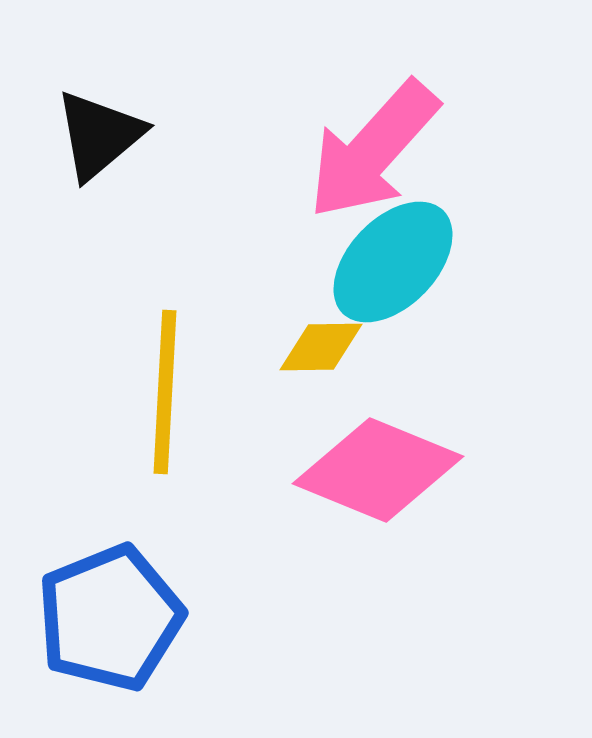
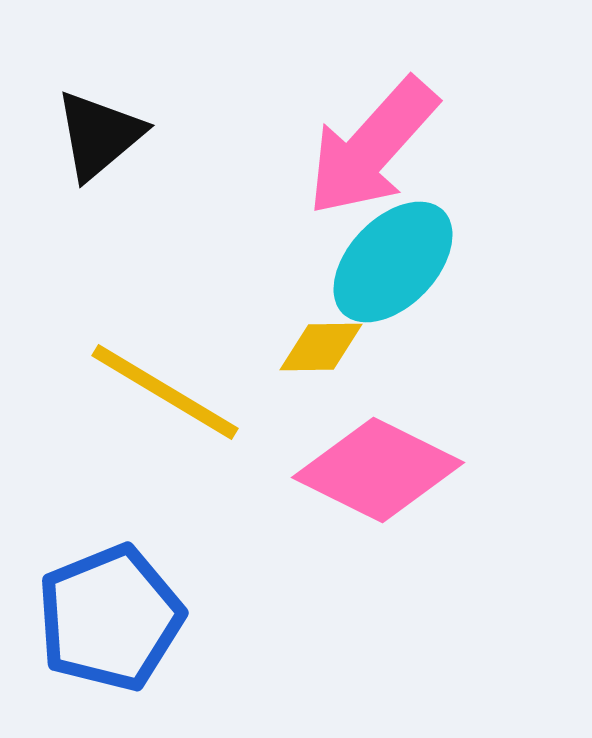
pink arrow: moved 1 px left, 3 px up
yellow line: rotated 62 degrees counterclockwise
pink diamond: rotated 4 degrees clockwise
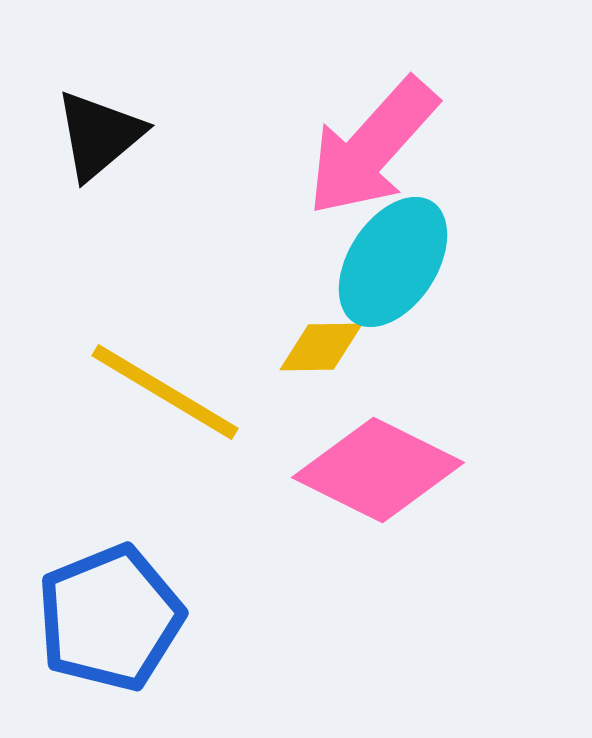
cyan ellipse: rotated 11 degrees counterclockwise
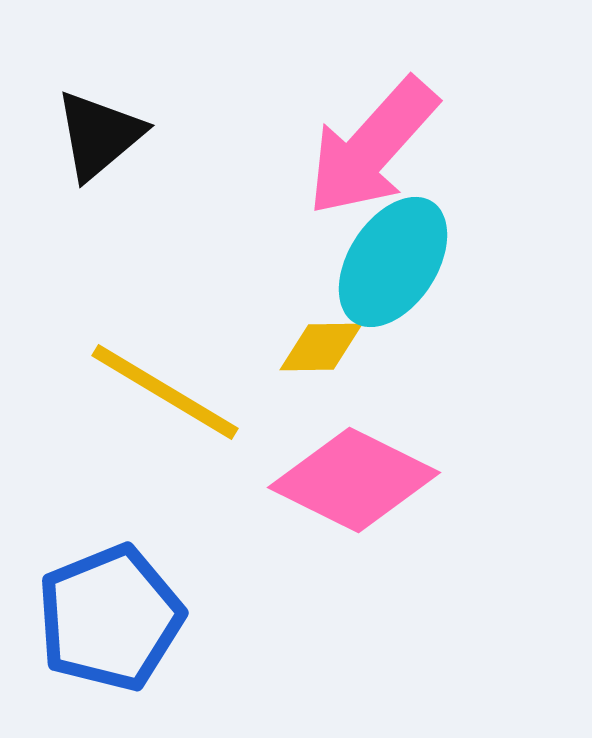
pink diamond: moved 24 px left, 10 px down
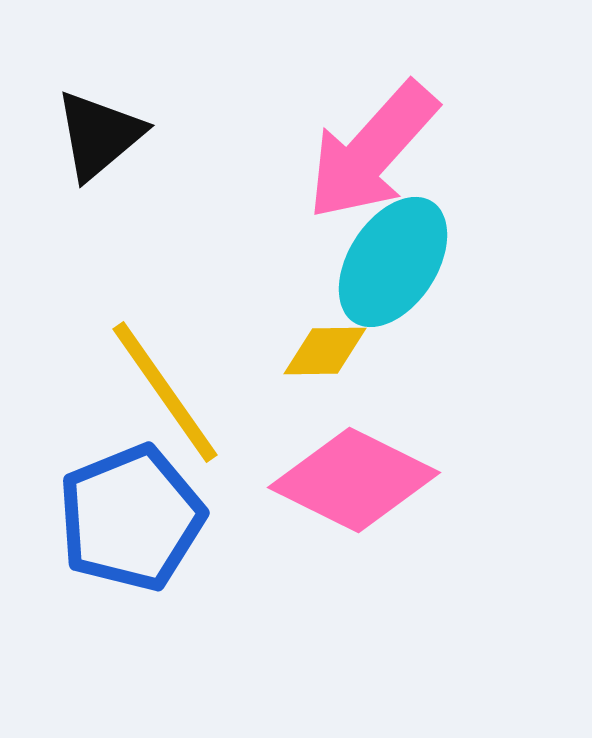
pink arrow: moved 4 px down
yellow diamond: moved 4 px right, 4 px down
yellow line: rotated 24 degrees clockwise
blue pentagon: moved 21 px right, 100 px up
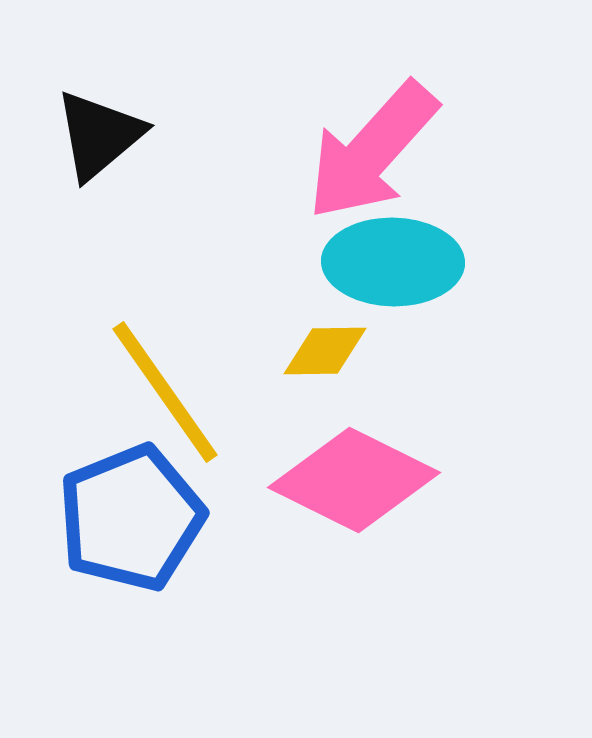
cyan ellipse: rotated 58 degrees clockwise
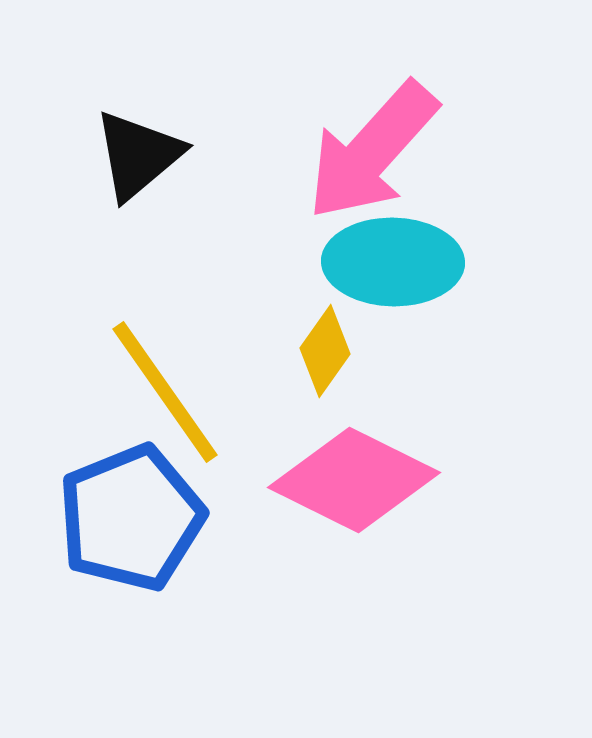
black triangle: moved 39 px right, 20 px down
yellow diamond: rotated 54 degrees counterclockwise
